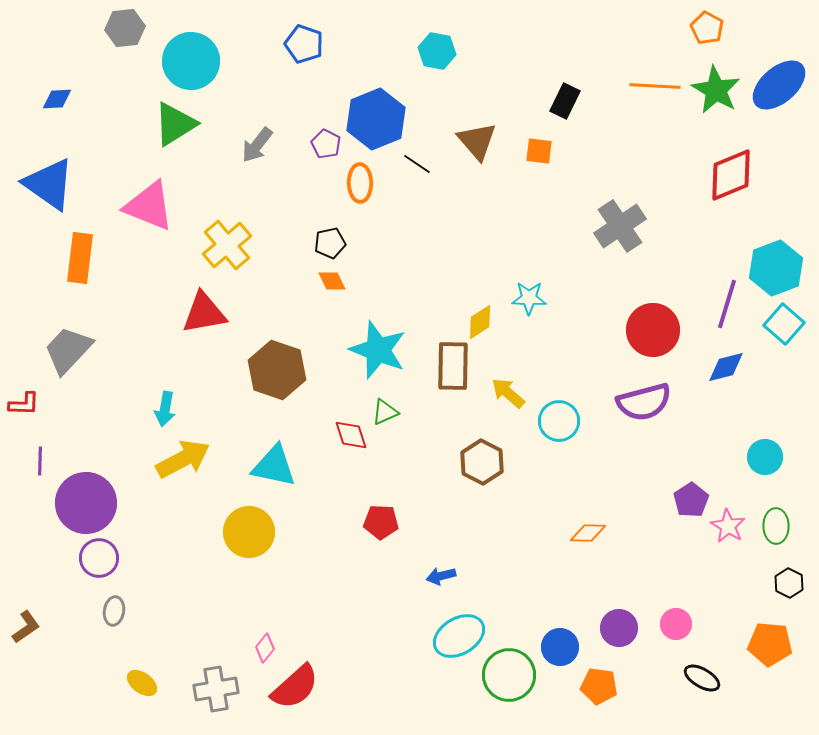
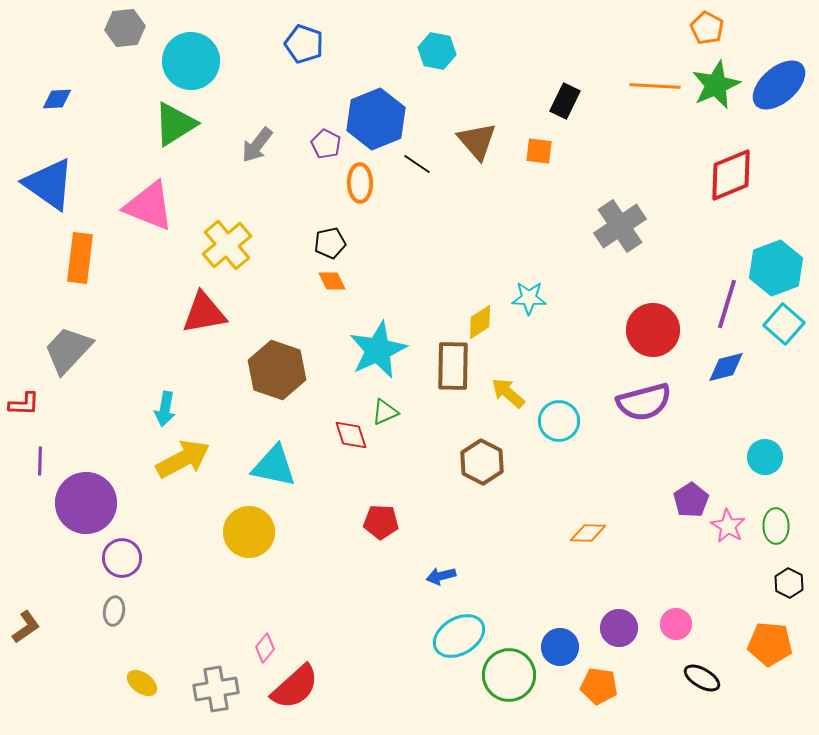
green star at (716, 90): moved 5 px up; rotated 18 degrees clockwise
cyan star at (378, 350): rotated 26 degrees clockwise
purple circle at (99, 558): moved 23 px right
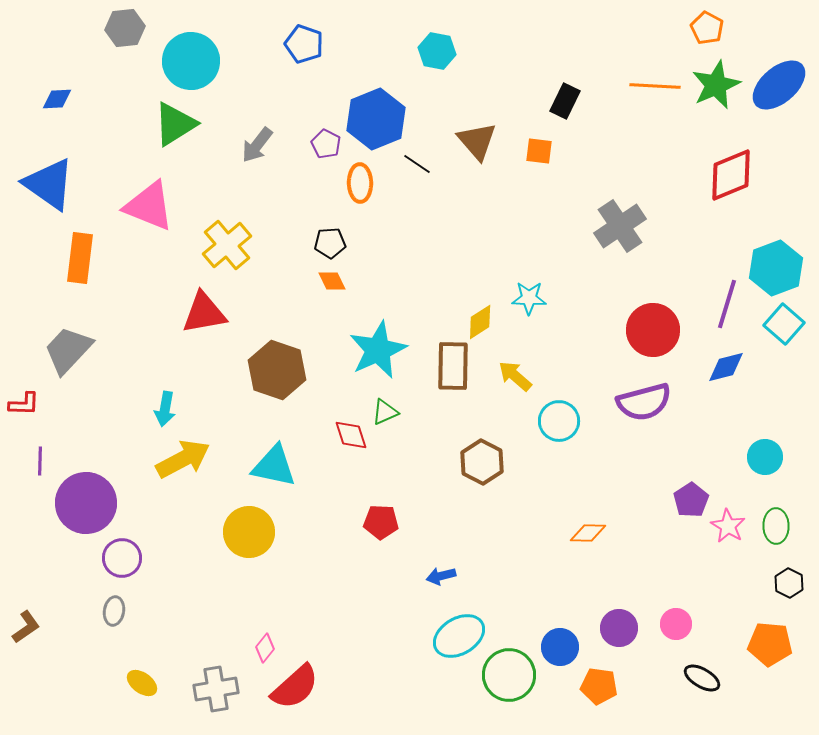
black pentagon at (330, 243): rotated 8 degrees clockwise
yellow arrow at (508, 393): moved 7 px right, 17 px up
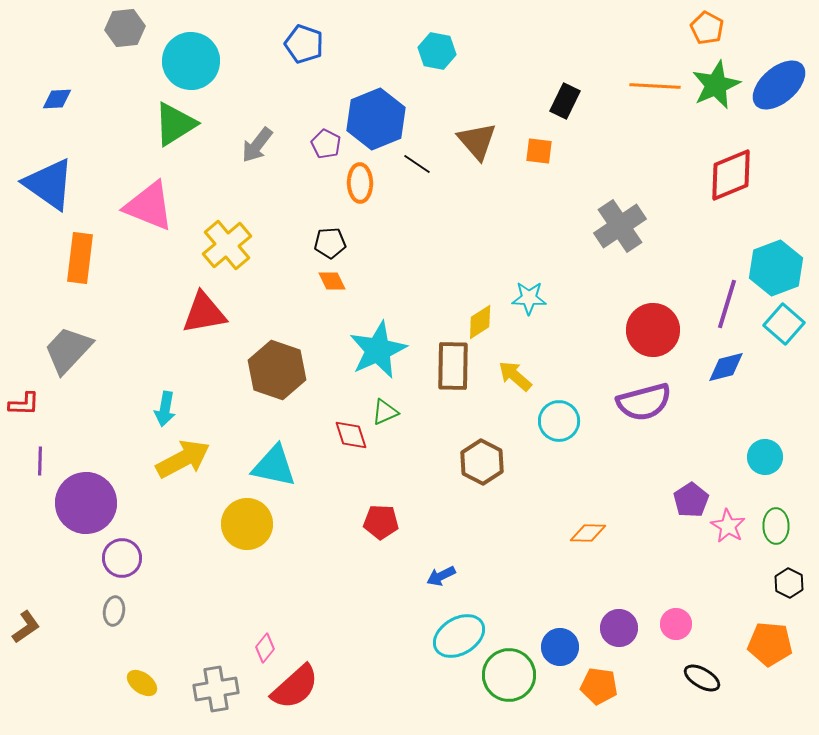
yellow circle at (249, 532): moved 2 px left, 8 px up
blue arrow at (441, 576): rotated 12 degrees counterclockwise
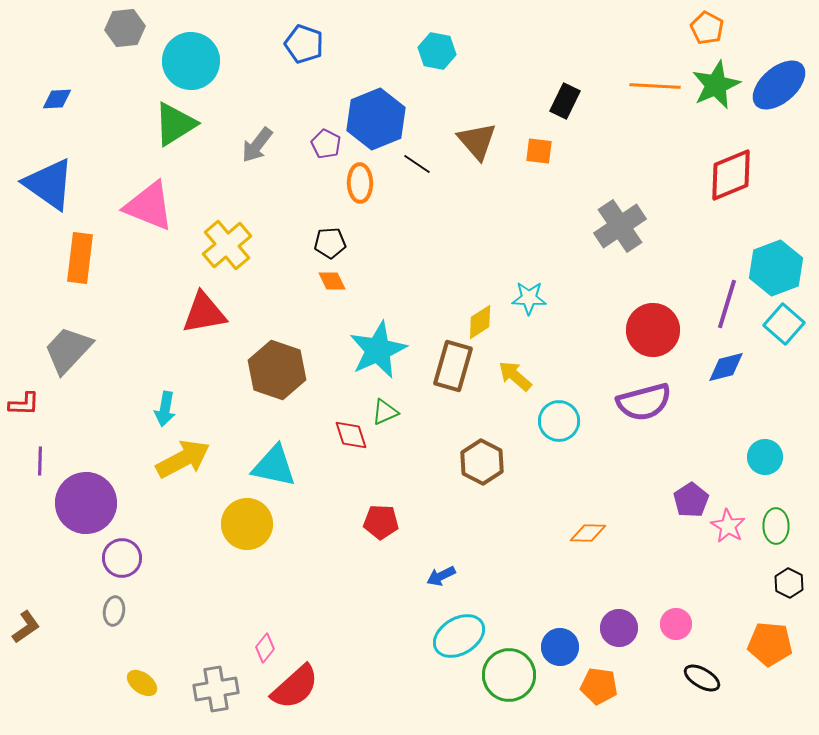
brown rectangle at (453, 366): rotated 15 degrees clockwise
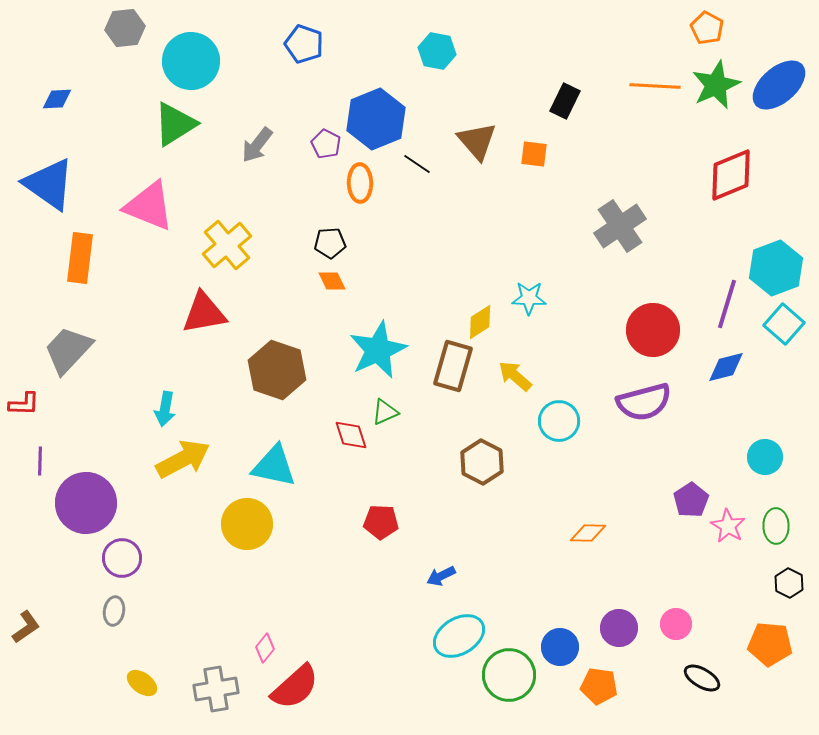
orange square at (539, 151): moved 5 px left, 3 px down
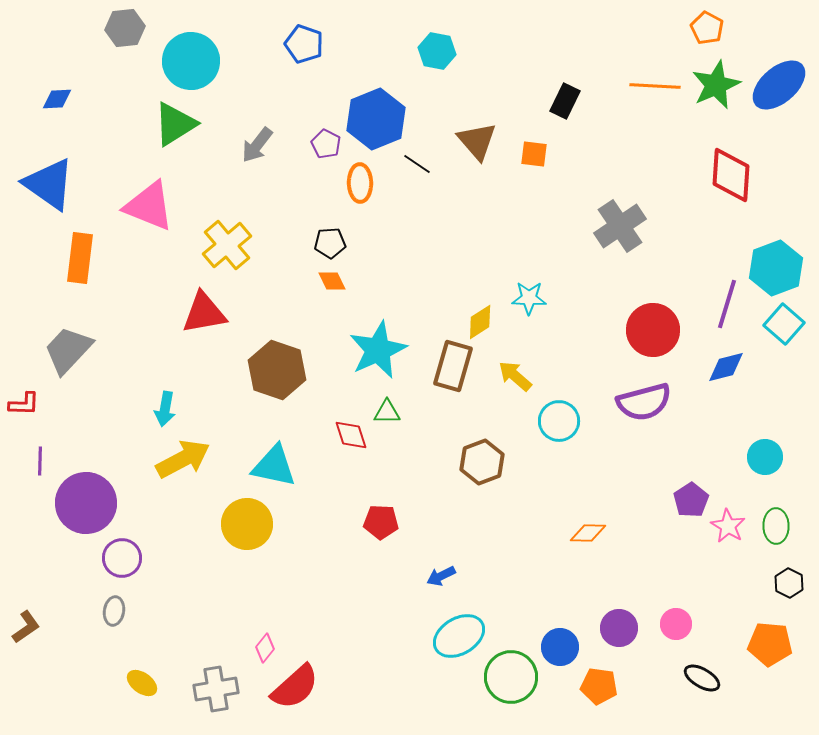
red diamond at (731, 175): rotated 64 degrees counterclockwise
green triangle at (385, 412): moved 2 px right; rotated 24 degrees clockwise
brown hexagon at (482, 462): rotated 12 degrees clockwise
green circle at (509, 675): moved 2 px right, 2 px down
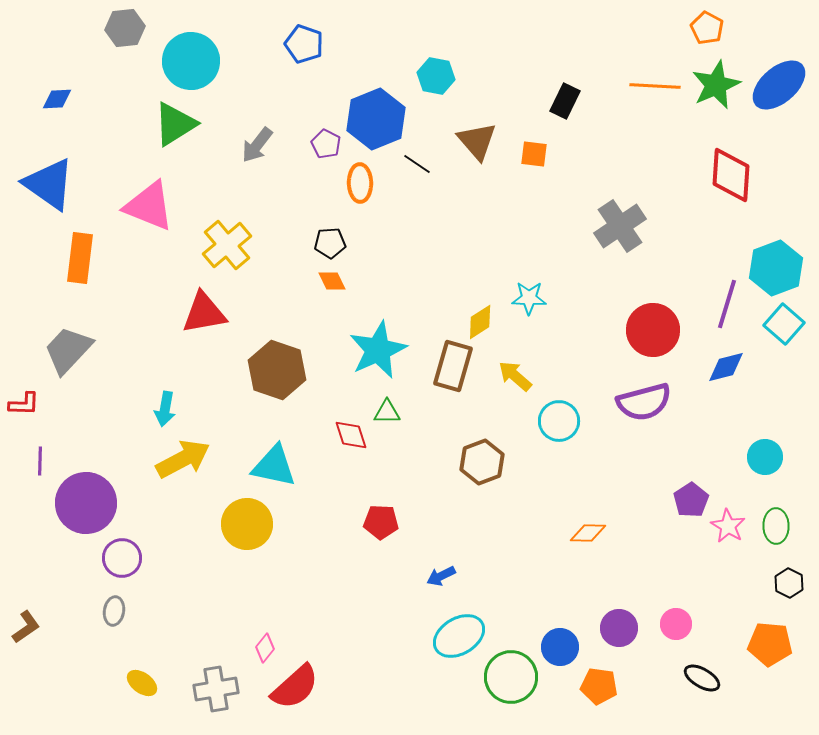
cyan hexagon at (437, 51): moved 1 px left, 25 px down
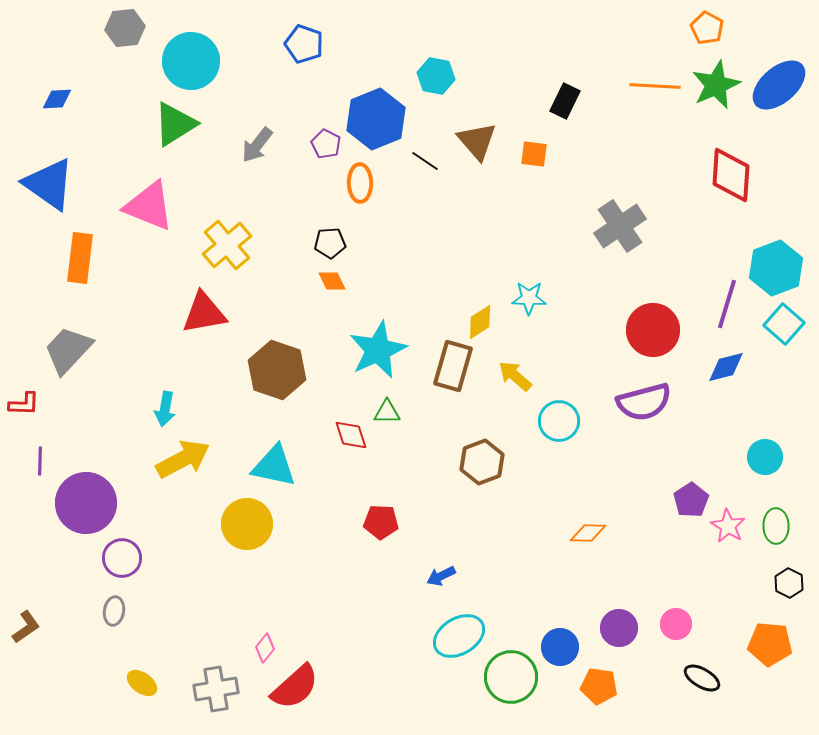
black line at (417, 164): moved 8 px right, 3 px up
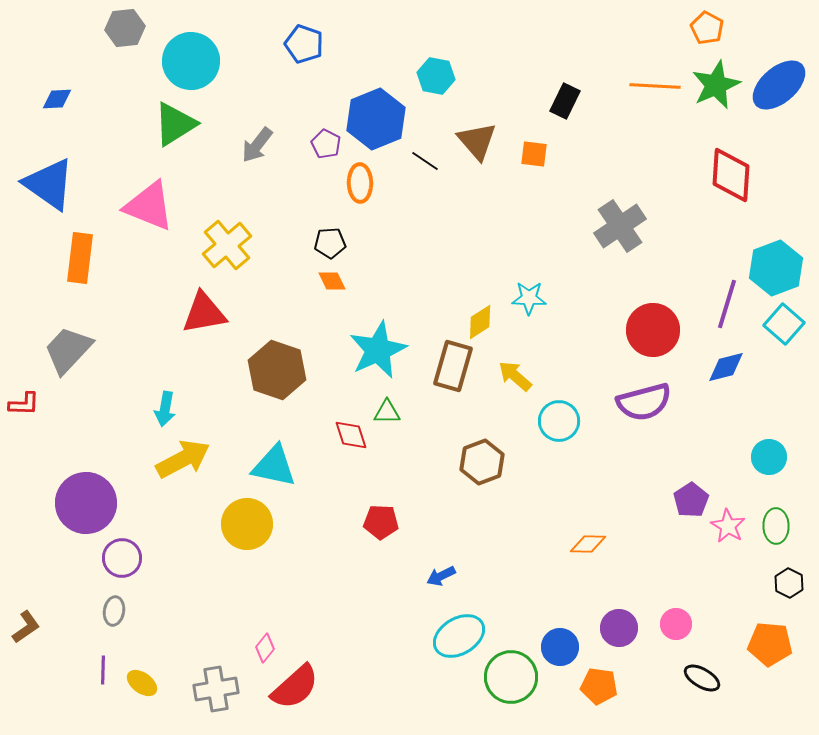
cyan circle at (765, 457): moved 4 px right
purple line at (40, 461): moved 63 px right, 209 px down
orange diamond at (588, 533): moved 11 px down
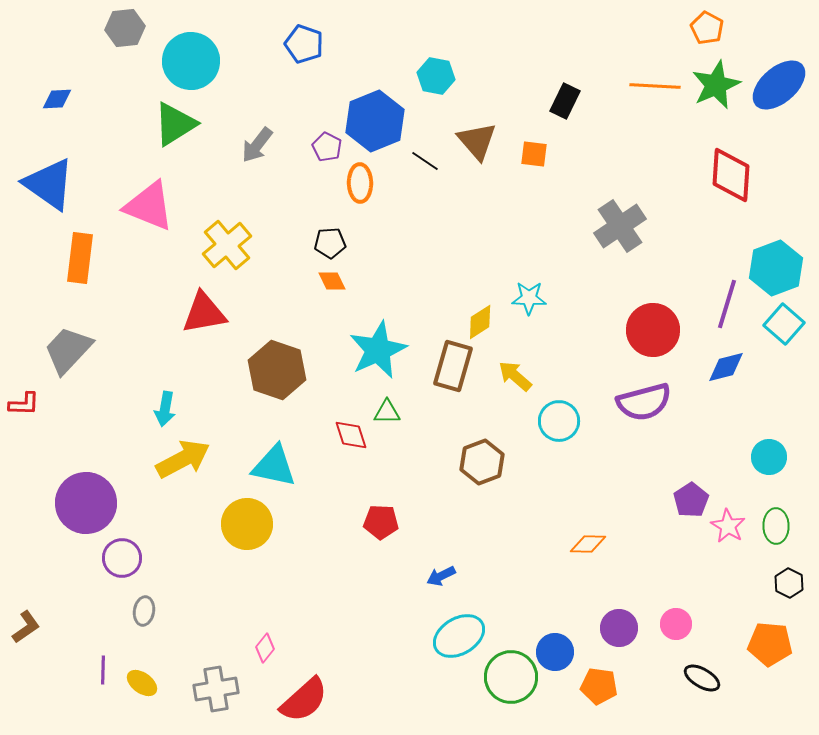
blue hexagon at (376, 119): moved 1 px left, 2 px down
purple pentagon at (326, 144): moved 1 px right, 3 px down
gray ellipse at (114, 611): moved 30 px right
blue circle at (560, 647): moved 5 px left, 5 px down
red semicircle at (295, 687): moved 9 px right, 13 px down
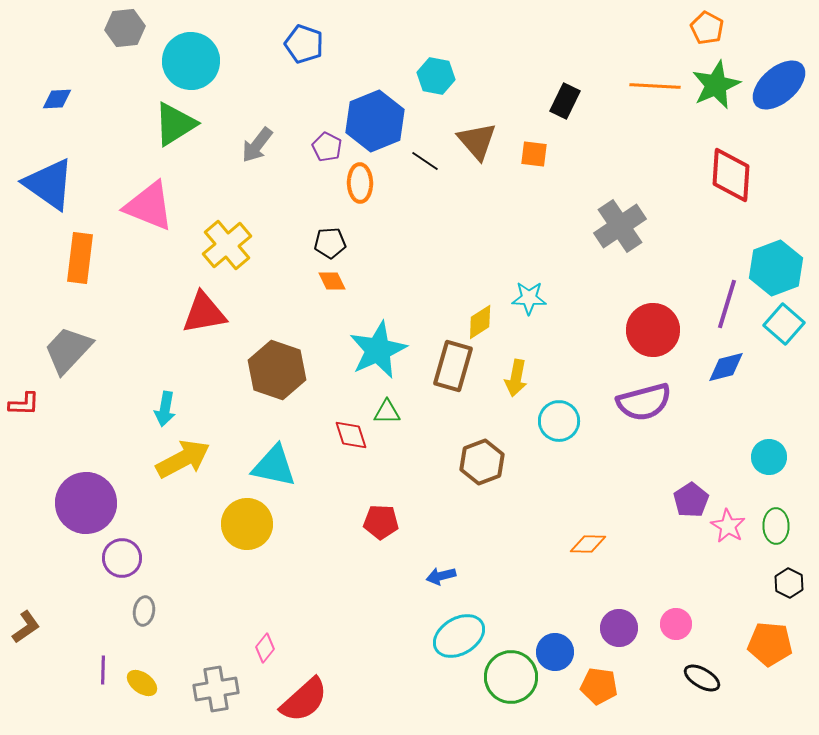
yellow arrow at (515, 376): moved 1 px right, 2 px down; rotated 120 degrees counterclockwise
blue arrow at (441, 576): rotated 12 degrees clockwise
